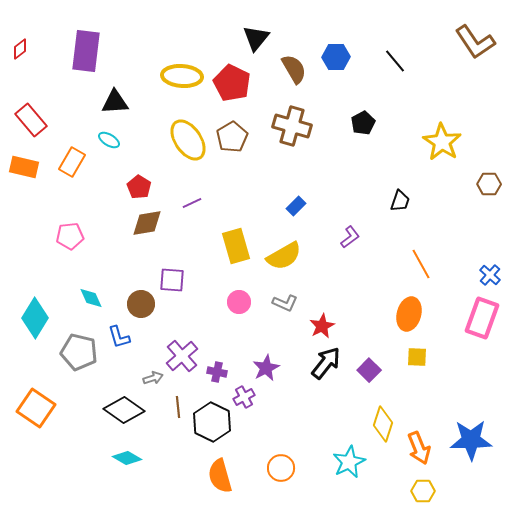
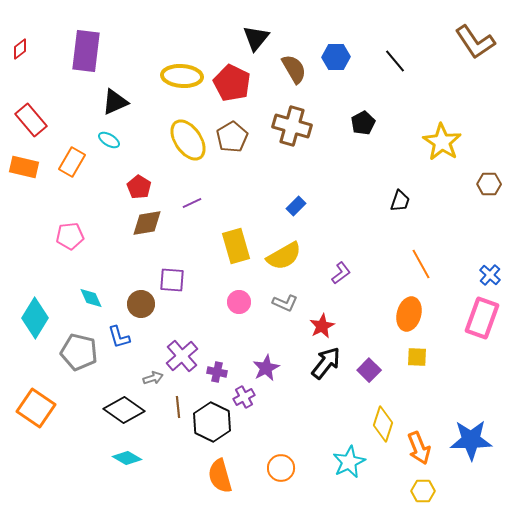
black triangle at (115, 102): rotated 20 degrees counterclockwise
purple L-shape at (350, 237): moved 9 px left, 36 px down
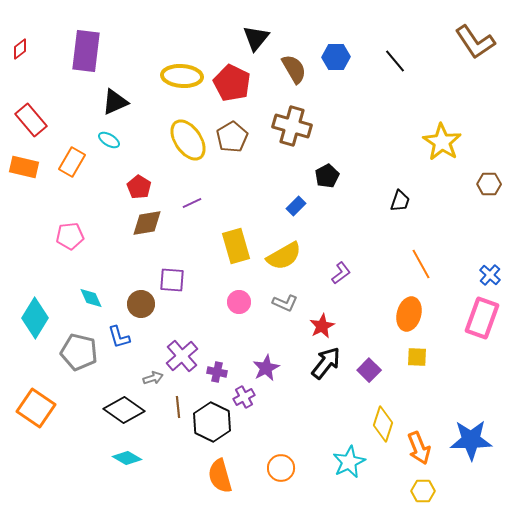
black pentagon at (363, 123): moved 36 px left, 53 px down
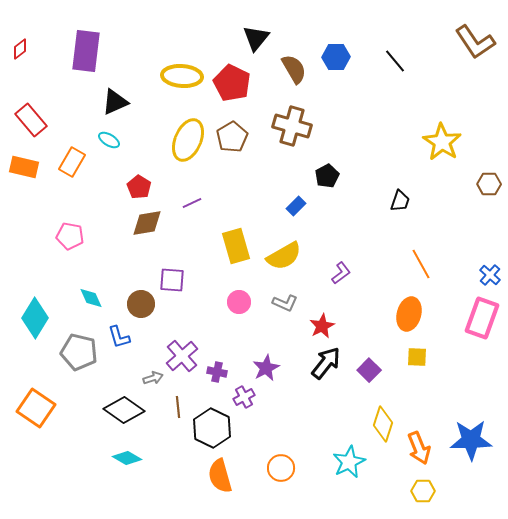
yellow ellipse at (188, 140): rotated 57 degrees clockwise
pink pentagon at (70, 236): rotated 16 degrees clockwise
black hexagon at (212, 422): moved 6 px down
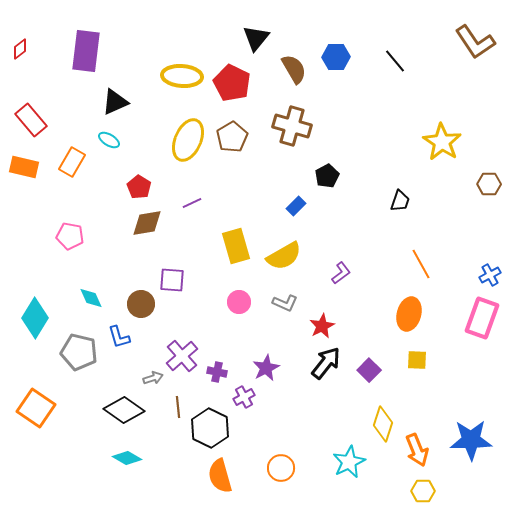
blue cross at (490, 275): rotated 20 degrees clockwise
yellow square at (417, 357): moved 3 px down
black hexagon at (212, 428): moved 2 px left
orange arrow at (419, 448): moved 2 px left, 2 px down
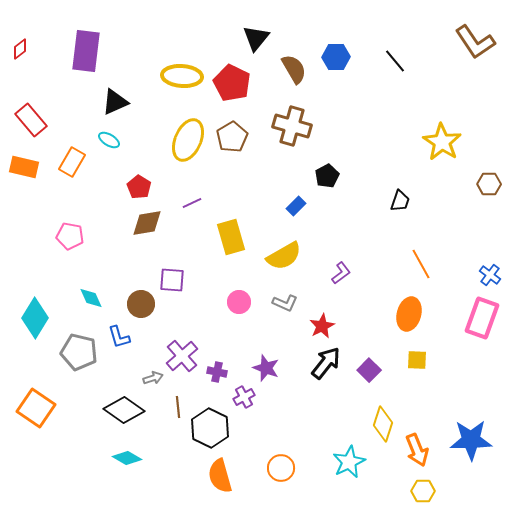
yellow rectangle at (236, 246): moved 5 px left, 9 px up
blue cross at (490, 275): rotated 25 degrees counterclockwise
purple star at (266, 368): rotated 24 degrees counterclockwise
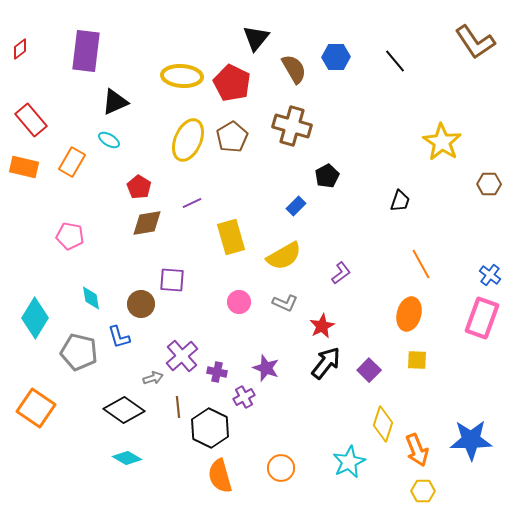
cyan diamond at (91, 298): rotated 15 degrees clockwise
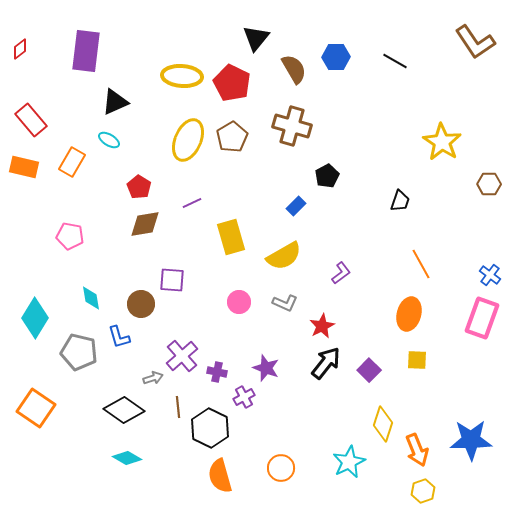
black line at (395, 61): rotated 20 degrees counterclockwise
brown diamond at (147, 223): moved 2 px left, 1 px down
yellow hexagon at (423, 491): rotated 20 degrees counterclockwise
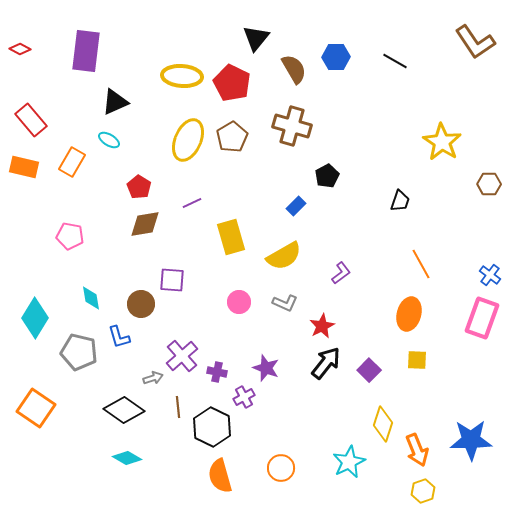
red diamond at (20, 49): rotated 65 degrees clockwise
black hexagon at (210, 428): moved 2 px right, 1 px up
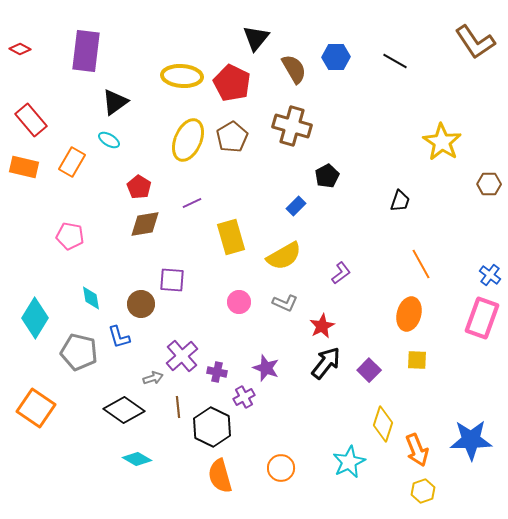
black triangle at (115, 102): rotated 12 degrees counterclockwise
cyan diamond at (127, 458): moved 10 px right, 1 px down
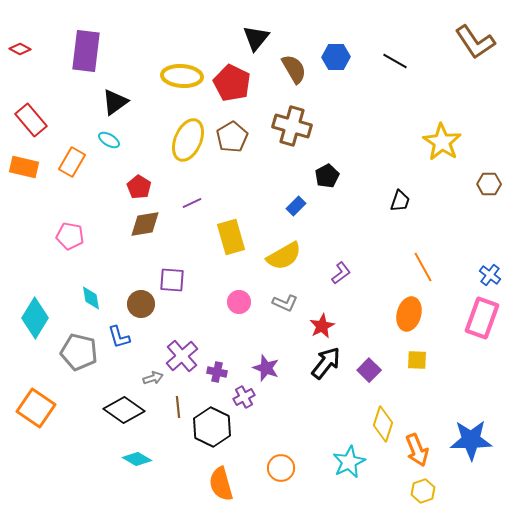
orange line at (421, 264): moved 2 px right, 3 px down
orange semicircle at (220, 476): moved 1 px right, 8 px down
